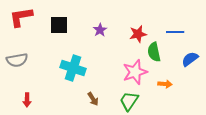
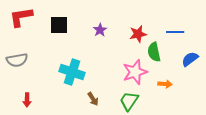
cyan cross: moved 1 px left, 4 px down
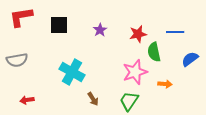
cyan cross: rotated 10 degrees clockwise
red arrow: rotated 80 degrees clockwise
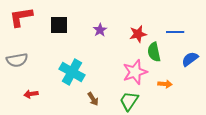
red arrow: moved 4 px right, 6 px up
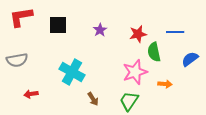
black square: moved 1 px left
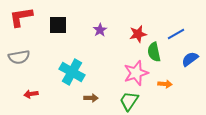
blue line: moved 1 px right, 2 px down; rotated 30 degrees counterclockwise
gray semicircle: moved 2 px right, 3 px up
pink star: moved 1 px right, 1 px down
brown arrow: moved 2 px left, 1 px up; rotated 56 degrees counterclockwise
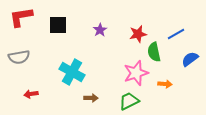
green trapezoid: rotated 30 degrees clockwise
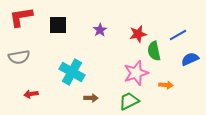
blue line: moved 2 px right, 1 px down
green semicircle: moved 1 px up
blue semicircle: rotated 12 degrees clockwise
orange arrow: moved 1 px right, 1 px down
